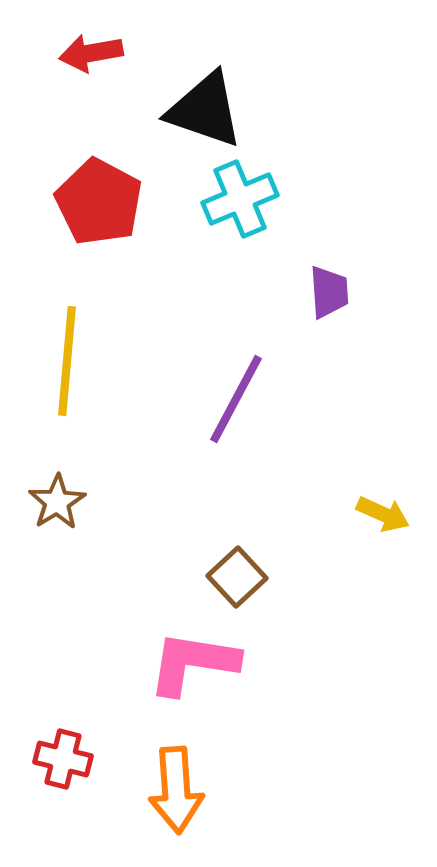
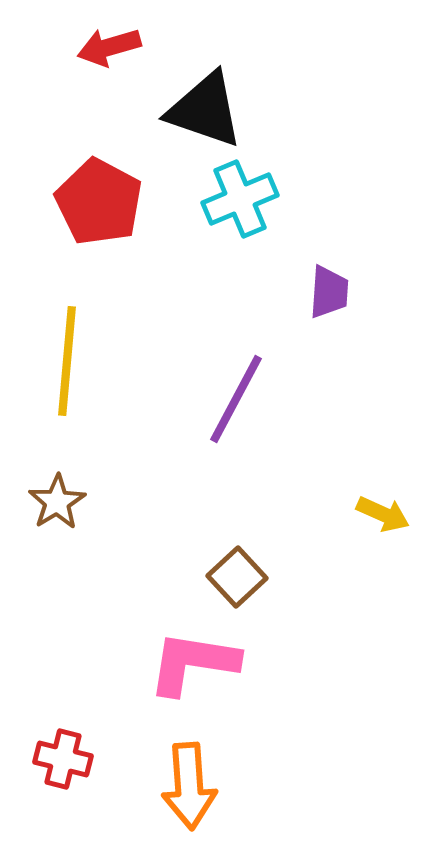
red arrow: moved 18 px right, 6 px up; rotated 6 degrees counterclockwise
purple trapezoid: rotated 8 degrees clockwise
orange arrow: moved 13 px right, 4 px up
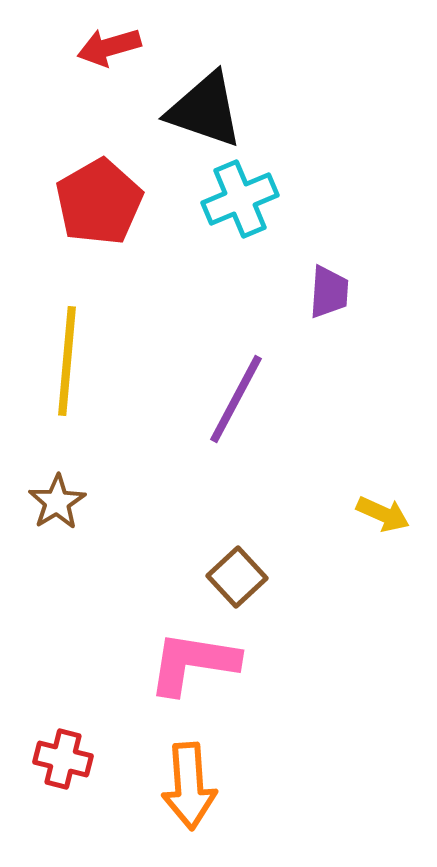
red pentagon: rotated 14 degrees clockwise
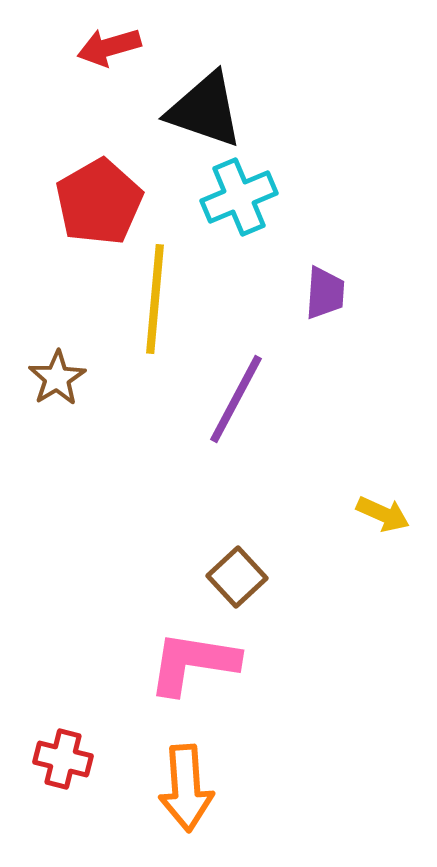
cyan cross: moved 1 px left, 2 px up
purple trapezoid: moved 4 px left, 1 px down
yellow line: moved 88 px right, 62 px up
brown star: moved 124 px up
orange arrow: moved 3 px left, 2 px down
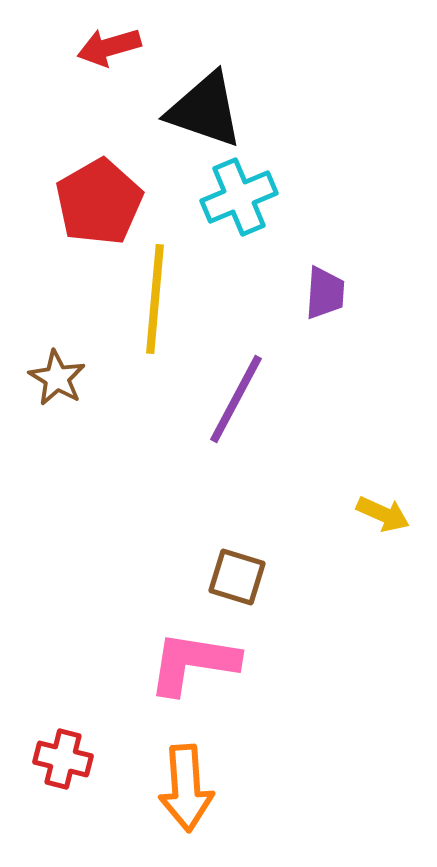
brown star: rotated 10 degrees counterclockwise
brown square: rotated 30 degrees counterclockwise
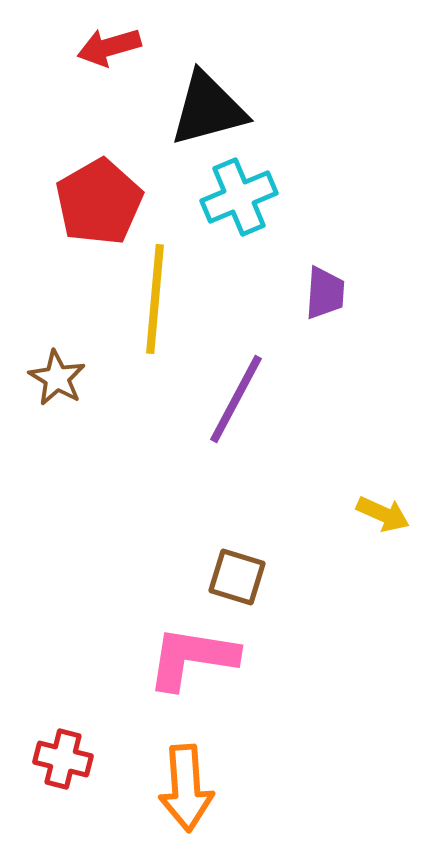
black triangle: moved 3 px right, 1 px up; rotated 34 degrees counterclockwise
pink L-shape: moved 1 px left, 5 px up
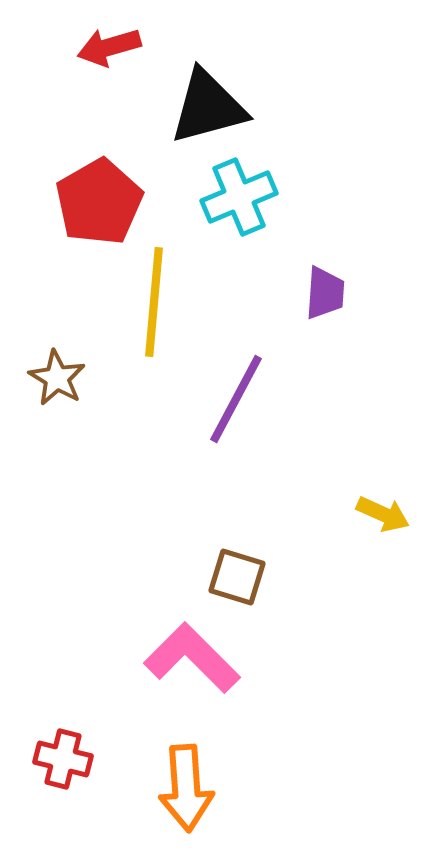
black triangle: moved 2 px up
yellow line: moved 1 px left, 3 px down
pink L-shape: rotated 36 degrees clockwise
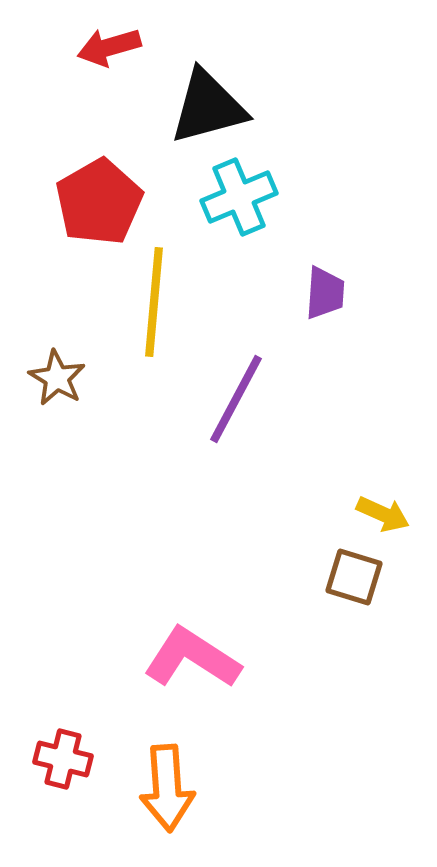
brown square: moved 117 px right
pink L-shape: rotated 12 degrees counterclockwise
orange arrow: moved 19 px left
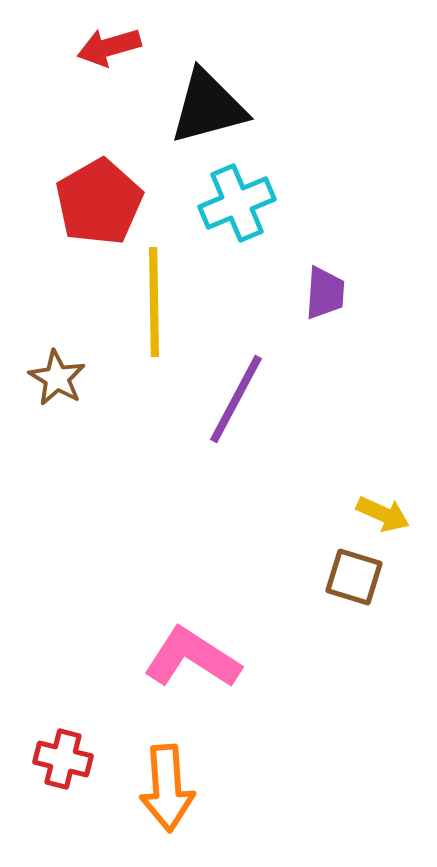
cyan cross: moved 2 px left, 6 px down
yellow line: rotated 6 degrees counterclockwise
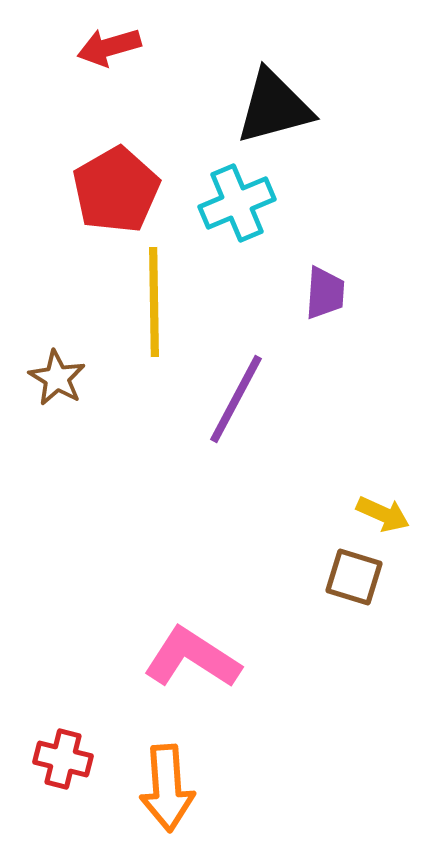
black triangle: moved 66 px right
red pentagon: moved 17 px right, 12 px up
